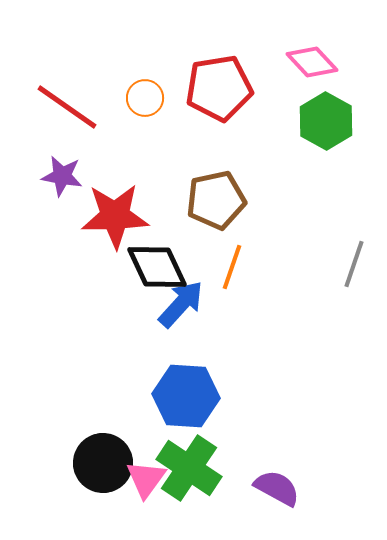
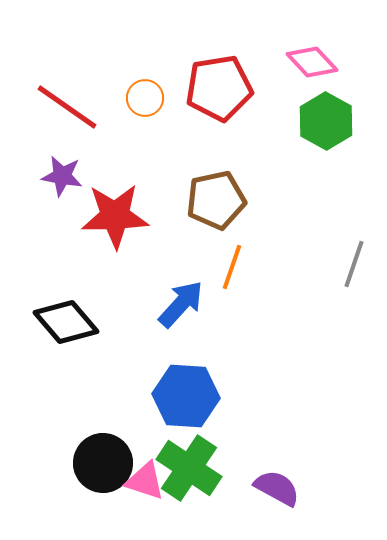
black diamond: moved 91 px left, 55 px down; rotated 16 degrees counterclockwise
pink triangle: moved 1 px left, 2 px down; rotated 48 degrees counterclockwise
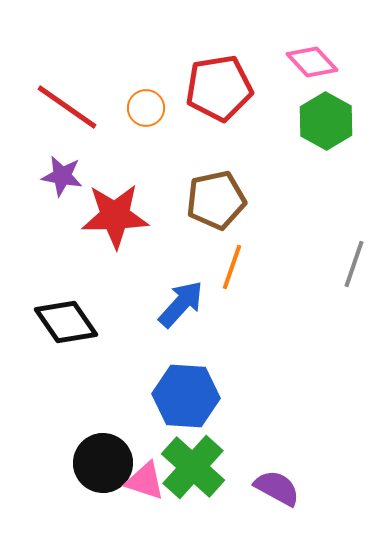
orange circle: moved 1 px right, 10 px down
black diamond: rotated 6 degrees clockwise
green cross: moved 4 px right, 1 px up; rotated 8 degrees clockwise
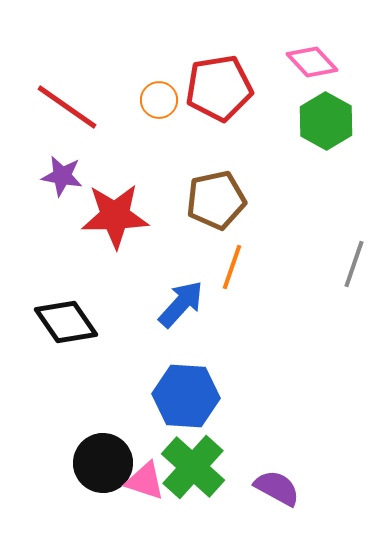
orange circle: moved 13 px right, 8 px up
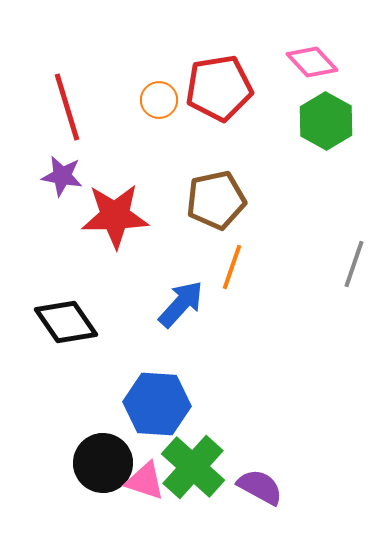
red line: rotated 38 degrees clockwise
blue hexagon: moved 29 px left, 8 px down
purple semicircle: moved 17 px left, 1 px up
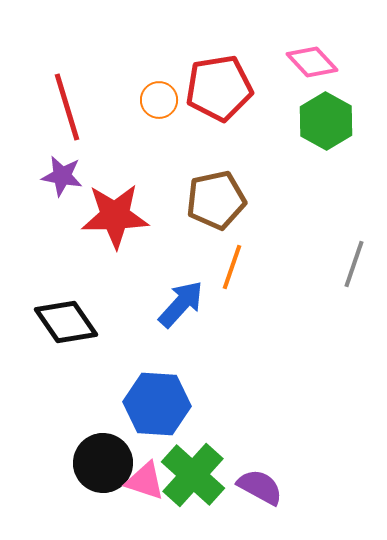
green cross: moved 8 px down
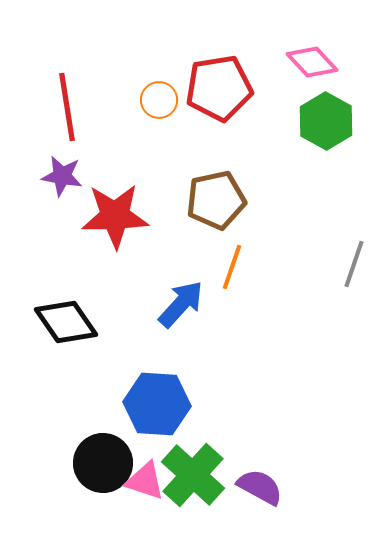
red line: rotated 8 degrees clockwise
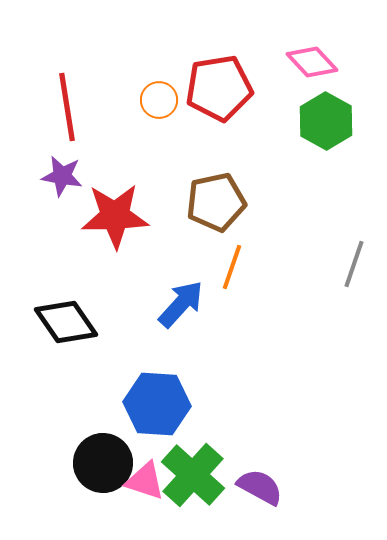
brown pentagon: moved 2 px down
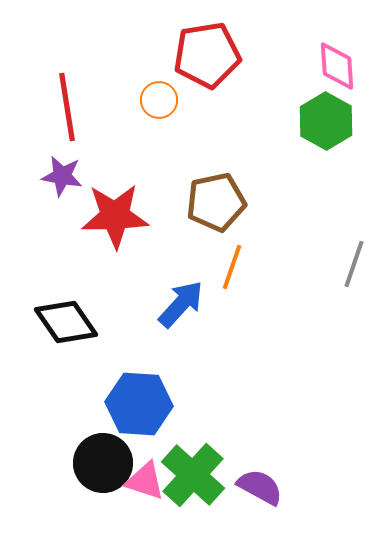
pink diamond: moved 25 px right, 4 px down; rotated 39 degrees clockwise
red pentagon: moved 12 px left, 33 px up
blue hexagon: moved 18 px left
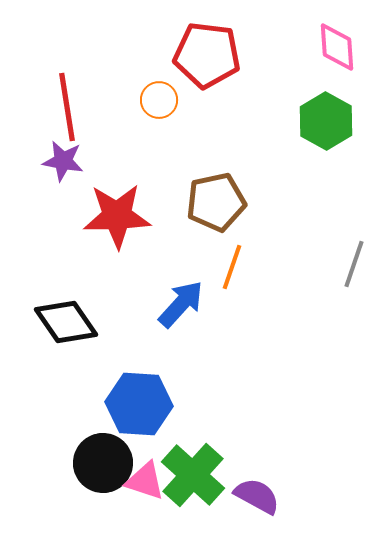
red pentagon: rotated 16 degrees clockwise
pink diamond: moved 19 px up
purple star: moved 1 px right, 15 px up
red star: moved 2 px right
purple semicircle: moved 3 px left, 9 px down
